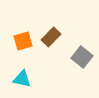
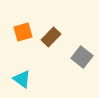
orange square: moved 9 px up
cyan triangle: rotated 24 degrees clockwise
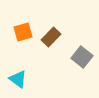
cyan triangle: moved 4 px left
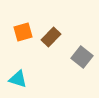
cyan triangle: rotated 18 degrees counterclockwise
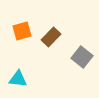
orange square: moved 1 px left, 1 px up
cyan triangle: rotated 12 degrees counterclockwise
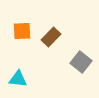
orange square: rotated 12 degrees clockwise
gray square: moved 1 px left, 5 px down
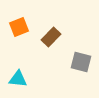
orange square: moved 3 px left, 4 px up; rotated 18 degrees counterclockwise
gray square: rotated 25 degrees counterclockwise
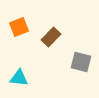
cyan triangle: moved 1 px right, 1 px up
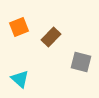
cyan triangle: moved 1 px right, 1 px down; rotated 36 degrees clockwise
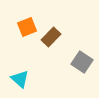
orange square: moved 8 px right
gray square: moved 1 px right; rotated 20 degrees clockwise
